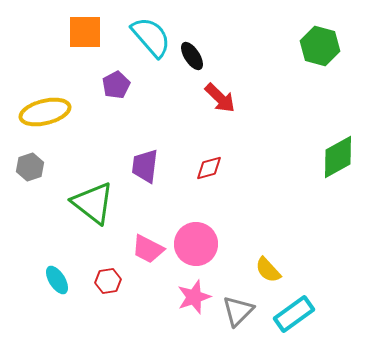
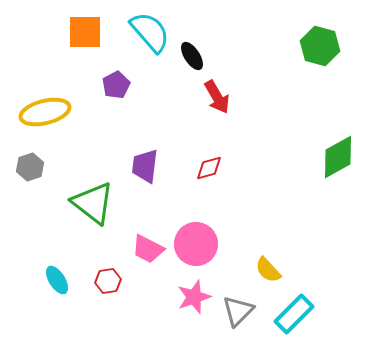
cyan semicircle: moved 1 px left, 5 px up
red arrow: moved 3 px left, 1 px up; rotated 16 degrees clockwise
cyan rectangle: rotated 9 degrees counterclockwise
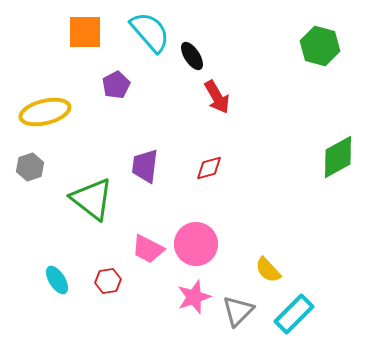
green triangle: moved 1 px left, 4 px up
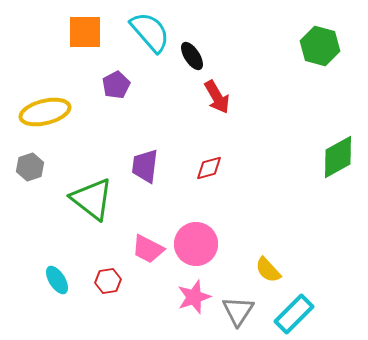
gray triangle: rotated 12 degrees counterclockwise
